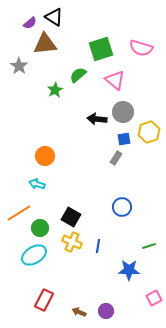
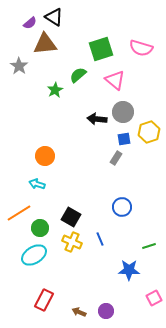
blue line: moved 2 px right, 7 px up; rotated 32 degrees counterclockwise
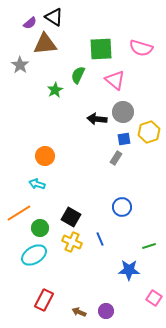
green square: rotated 15 degrees clockwise
gray star: moved 1 px right, 1 px up
green semicircle: rotated 24 degrees counterclockwise
pink square: rotated 28 degrees counterclockwise
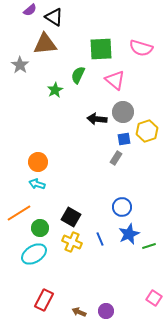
purple semicircle: moved 13 px up
yellow hexagon: moved 2 px left, 1 px up
orange circle: moved 7 px left, 6 px down
cyan ellipse: moved 1 px up
blue star: moved 36 px up; rotated 25 degrees counterclockwise
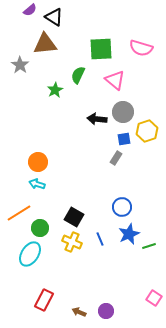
black square: moved 3 px right
cyan ellipse: moved 4 px left; rotated 25 degrees counterclockwise
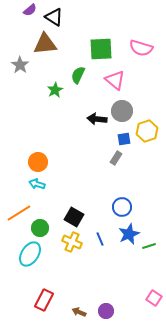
gray circle: moved 1 px left, 1 px up
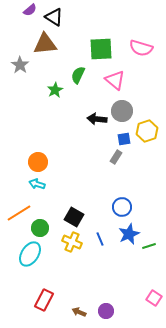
gray rectangle: moved 1 px up
